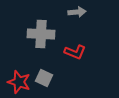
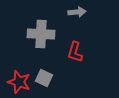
red L-shape: rotated 85 degrees clockwise
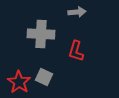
red L-shape: moved 1 px right, 1 px up
gray square: moved 1 px up
red star: rotated 15 degrees clockwise
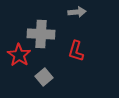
gray square: rotated 24 degrees clockwise
red star: moved 27 px up
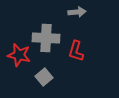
gray cross: moved 5 px right, 4 px down
red star: rotated 20 degrees counterclockwise
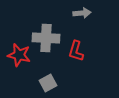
gray arrow: moved 5 px right, 1 px down
gray square: moved 4 px right, 6 px down; rotated 12 degrees clockwise
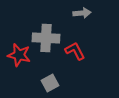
red L-shape: moved 1 px left; rotated 135 degrees clockwise
gray square: moved 2 px right
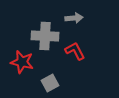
gray arrow: moved 8 px left, 5 px down
gray cross: moved 1 px left, 2 px up
red star: moved 3 px right, 7 px down
